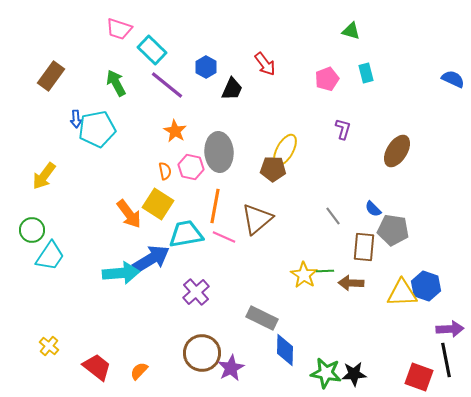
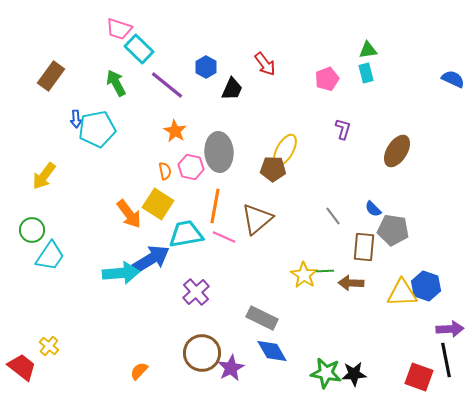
green triangle at (351, 31): moved 17 px right, 19 px down; rotated 24 degrees counterclockwise
cyan rectangle at (152, 50): moved 13 px left, 1 px up
blue diamond at (285, 350): moved 13 px left, 1 px down; rotated 32 degrees counterclockwise
red trapezoid at (97, 367): moved 75 px left
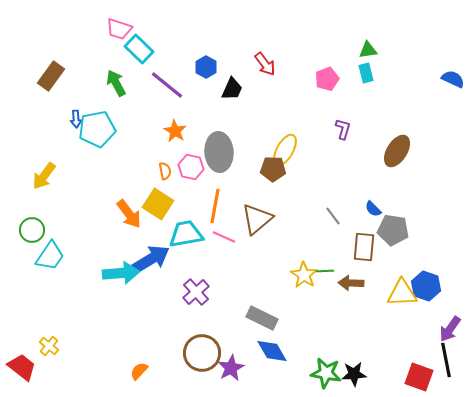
purple arrow at (450, 329): rotated 128 degrees clockwise
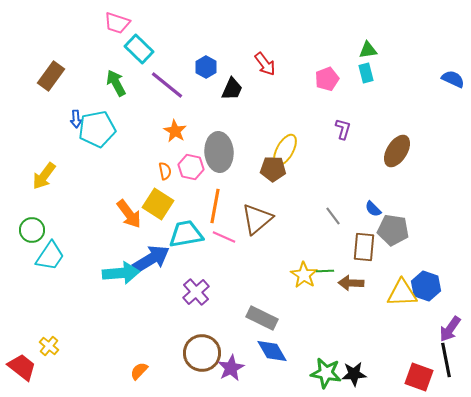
pink trapezoid at (119, 29): moved 2 px left, 6 px up
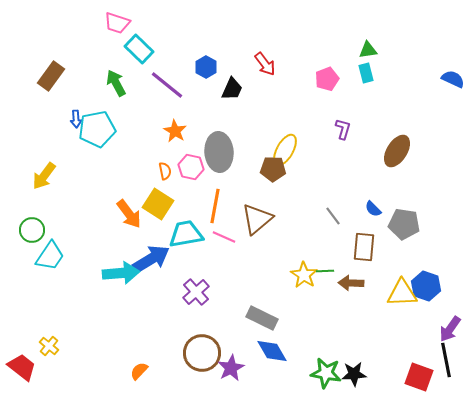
gray pentagon at (393, 230): moved 11 px right, 6 px up
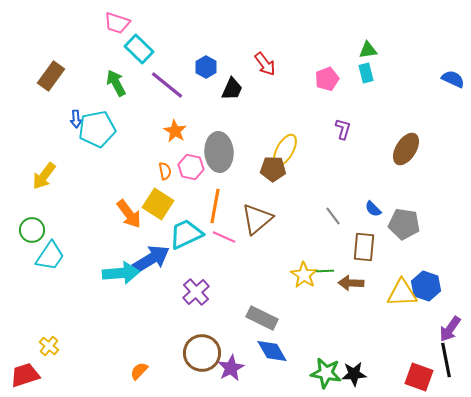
brown ellipse at (397, 151): moved 9 px right, 2 px up
cyan trapezoid at (186, 234): rotated 15 degrees counterclockwise
red trapezoid at (22, 367): moved 3 px right, 8 px down; rotated 56 degrees counterclockwise
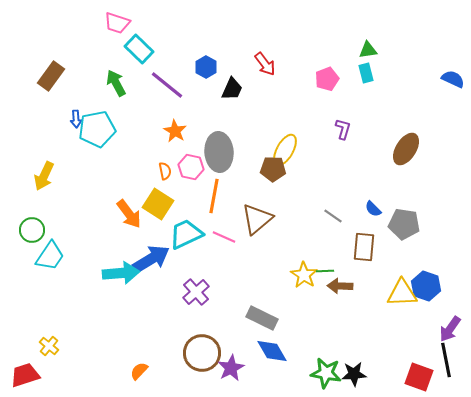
yellow arrow at (44, 176): rotated 12 degrees counterclockwise
orange line at (215, 206): moved 1 px left, 10 px up
gray line at (333, 216): rotated 18 degrees counterclockwise
brown arrow at (351, 283): moved 11 px left, 3 px down
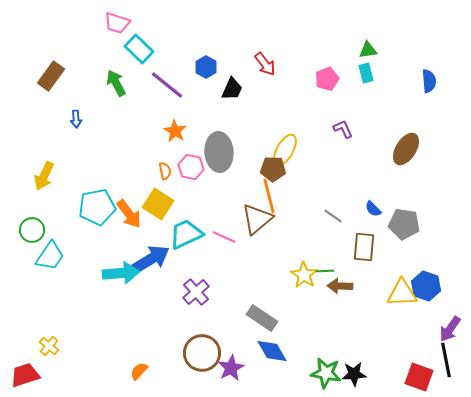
blue semicircle at (453, 79): moved 24 px left, 2 px down; rotated 60 degrees clockwise
cyan pentagon at (97, 129): moved 78 px down
purple L-shape at (343, 129): rotated 40 degrees counterclockwise
orange line at (214, 196): moved 55 px right; rotated 24 degrees counterclockwise
gray rectangle at (262, 318): rotated 8 degrees clockwise
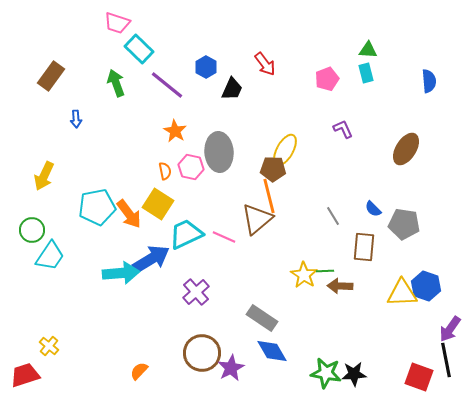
green triangle at (368, 50): rotated 12 degrees clockwise
green arrow at (116, 83): rotated 8 degrees clockwise
gray line at (333, 216): rotated 24 degrees clockwise
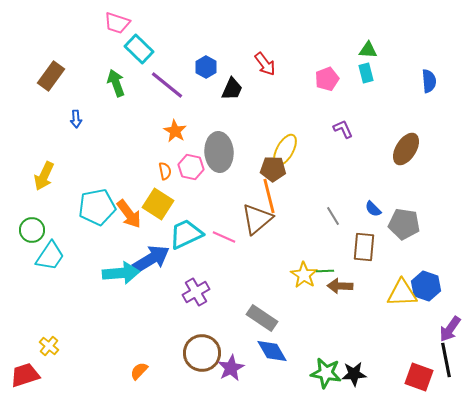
purple cross at (196, 292): rotated 12 degrees clockwise
